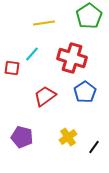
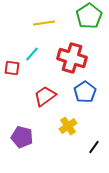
yellow cross: moved 11 px up
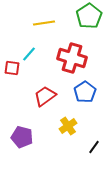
cyan line: moved 3 px left
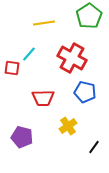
red cross: rotated 12 degrees clockwise
blue pentagon: rotated 25 degrees counterclockwise
red trapezoid: moved 2 px left, 2 px down; rotated 145 degrees counterclockwise
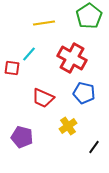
blue pentagon: moved 1 px left, 1 px down
red trapezoid: rotated 25 degrees clockwise
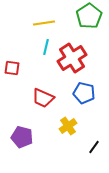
cyan line: moved 17 px right, 7 px up; rotated 28 degrees counterclockwise
red cross: rotated 28 degrees clockwise
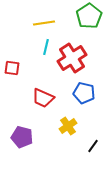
black line: moved 1 px left, 1 px up
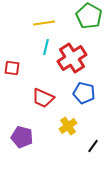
green pentagon: rotated 10 degrees counterclockwise
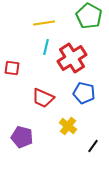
yellow cross: rotated 18 degrees counterclockwise
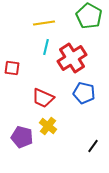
yellow cross: moved 20 px left
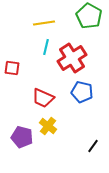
blue pentagon: moved 2 px left, 1 px up
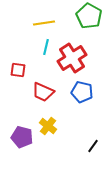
red square: moved 6 px right, 2 px down
red trapezoid: moved 6 px up
